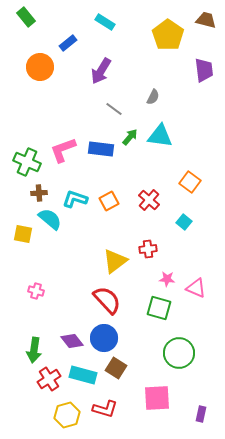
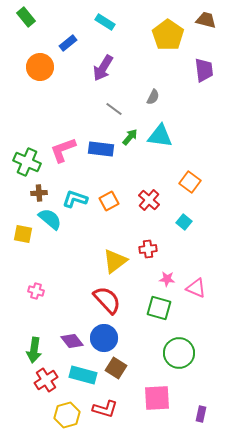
purple arrow at (101, 71): moved 2 px right, 3 px up
red cross at (49, 379): moved 3 px left, 1 px down
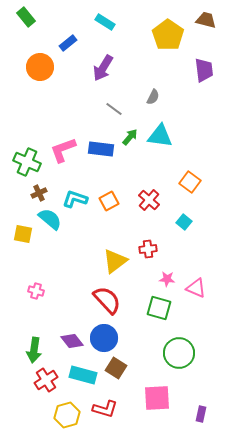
brown cross at (39, 193): rotated 21 degrees counterclockwise
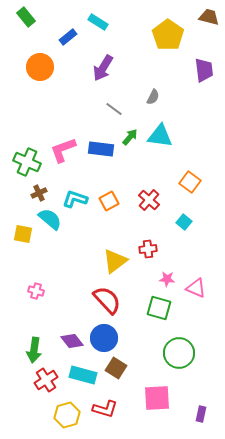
brown trapezoid at (206, 20): moved 3 px right, 3 px up
cyan rectangle at (105, 22): moved 7 px left
blue rectangle at (68, 43): moved 6 px up
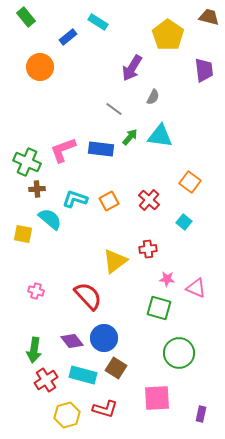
purple arrow at (103, 68): moved 29 px right
brown cross at (39, 193): moved 2 px left, 4 px up; rotated 21 degrees clockwise
red semicircle at (107, 300): moved 19 px left, 4 px up
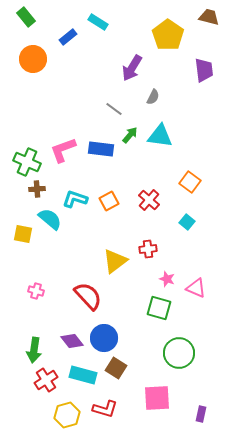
orange circle at (40, 67): moved 7 px left, 8 px up
green arrow at (130, 137): moved 2 px up
cyan square at (184, 222): moved 3 px right
pink star at (167, 279): rotated 14 degrees clockwise
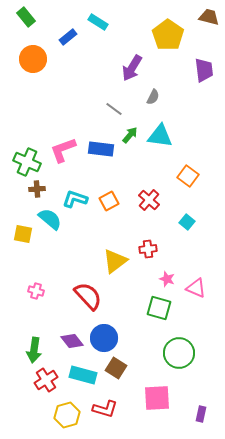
orange square at (190, 182): moved 2 px left, 6 px up
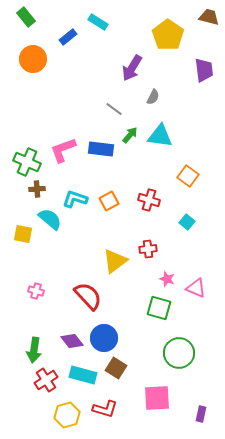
red cross at (149, 200): rotated 25 degrees counterclockwise
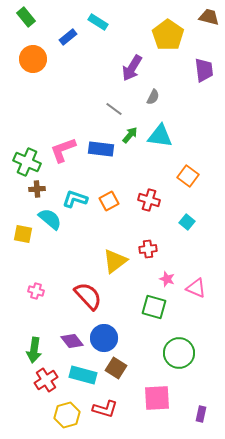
green square at (159, 308): moved 5 px left, 1 px up
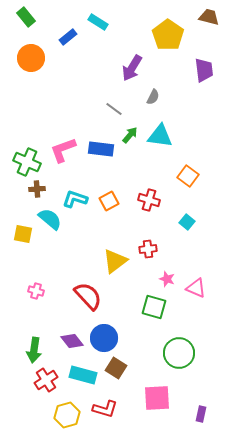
orange circle at (33, 59): moved 2 px left, 1 px up
